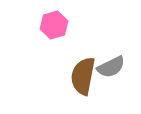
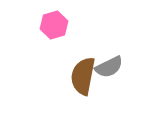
gray semicircle: moved 2 px left
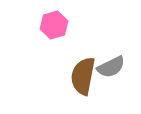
gray semicircle: moved 2 px right
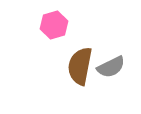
brown semicircle: moved 3 px left, 10 px up
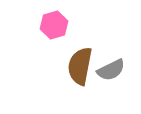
gray semicircle: moved 3 px down
